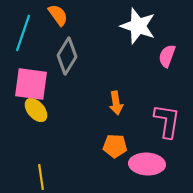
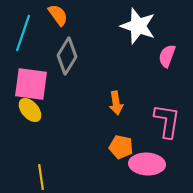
yellow ellipse: moved 6 px left
orange pentagon: moved 6 px right, 1 px down; rotated 10 degrees clockwise
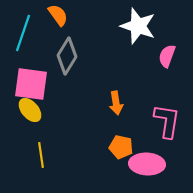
yellow line: moved 22 px up
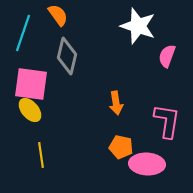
gray diamond: rotated 18 degrees counterclockwise
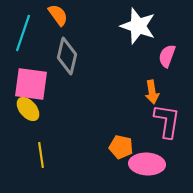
orange arrow: moved 36 px right, 11 px up
yellow ellipse: moved 2 px left, 1 px up
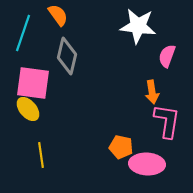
white star: rotated 12 degrees counterclockwise
pink square: moved 2 px right, 1 px up
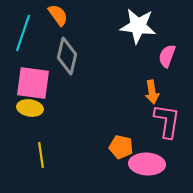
yellow ellipse: moved 2 px right, 1 px up; rotated 40 degrees counterclockwise
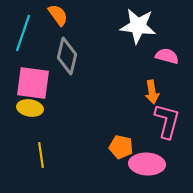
pink semicircle: rotated 85 degrees clockwise
pink L-shape: rotated 6 degrees clockwise
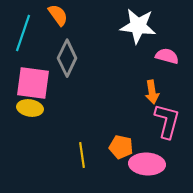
gray diamond: moved 2 px down; rotated 12 degrees clockwise
yellow line: moved 41 px right
